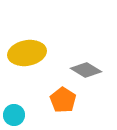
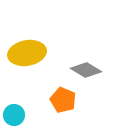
orange pentagon: rotated 10 degrees counterclockwise
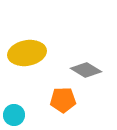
orange pentagon: rotated 25 degrees counterclockwise
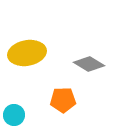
gray diamond: moved 3 px right, 6 px up
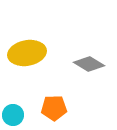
orange pentagon: moved 9 px left, 8 px down
cyan circle: moved 1 px left
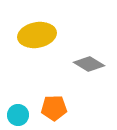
yellow ellipse: moved 10 px right, 18 px up
cyan circle: moved 5 px right
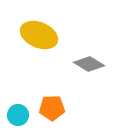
yellow ellipse: moved 2 px right; rotated 33 degrees clockwise
orange pentagon: moved 2 px left
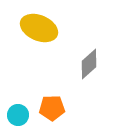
yellow ellipse: moved 7 px up
gray diamond: rotated 72 degrees counterclockwise
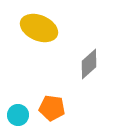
orange pentagon: rotated 10 degrees clockwise
